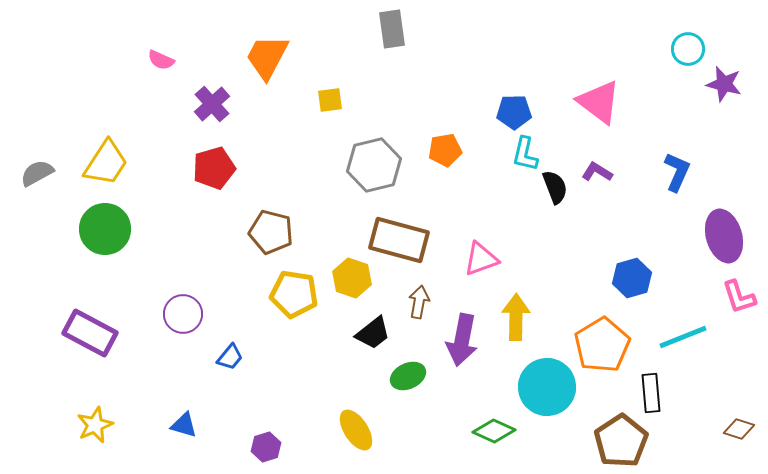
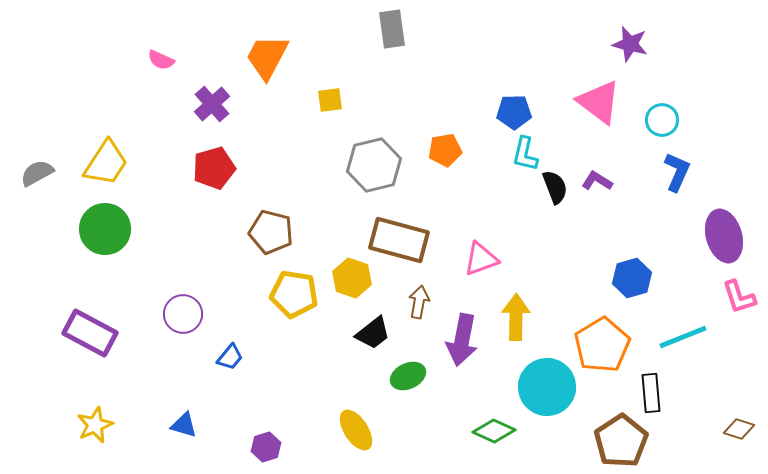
cyan circle at (688, 49): moved 26 px left, 71 px down
purple star at (724, 84): moved 94 px left, 40 px up
purple L-shape at (597, 172): moved 9 px down
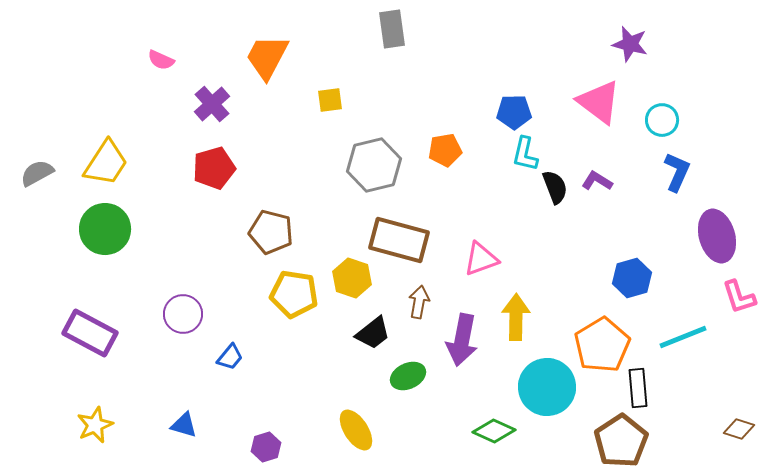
purple ellipse at (724, 236): moved 7 px left
black rectangle at (651, 393): moved 13 px left, 5 px up
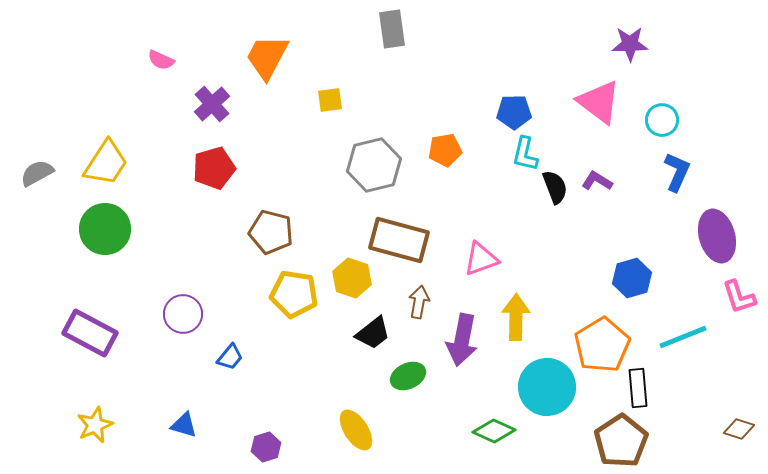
purple star at (630, 44): rotated 15 degrees counterclockwise
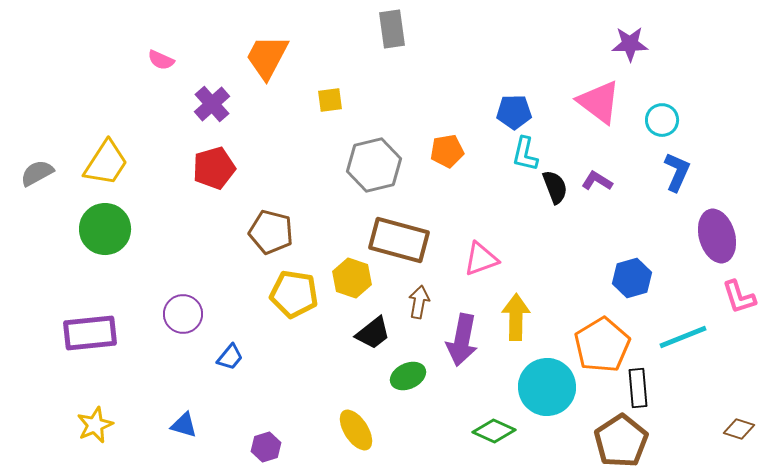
orange pentagon at (445, 150): moved 2 px right, 1 px down
purple rectangle at (90, 333): rotated 34 degrees counterclockwise
